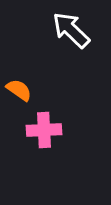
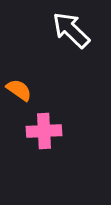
pink cross: moved 1 px down
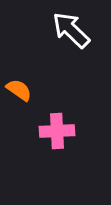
pink cross: moved 13 px right
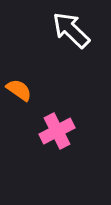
pink cross: rotated 24 degrees counterclockwise
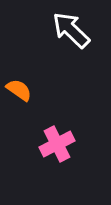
pink cross: moved 13 px down
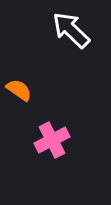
pink cross: moved 5 px left, 4 px up
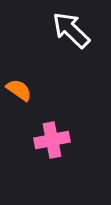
pink cross: rotated 16 degrees clockwise
